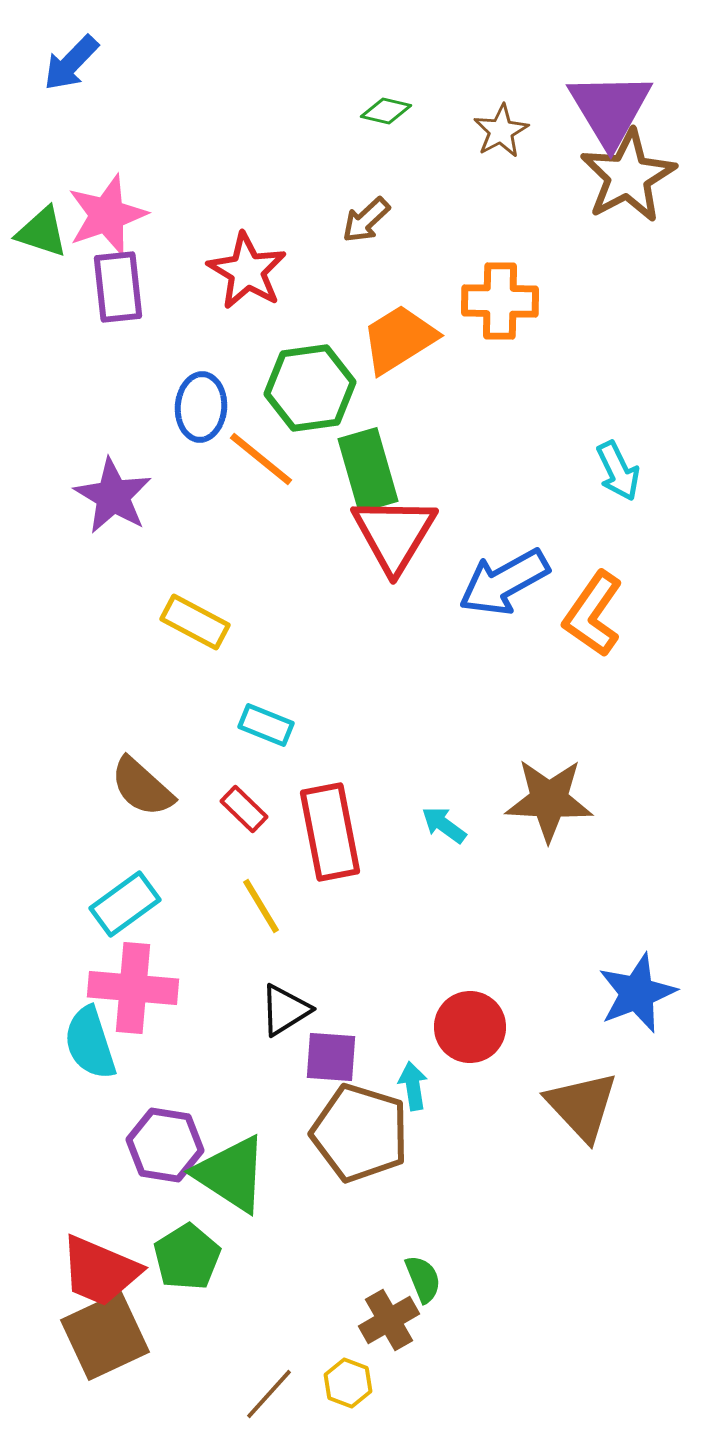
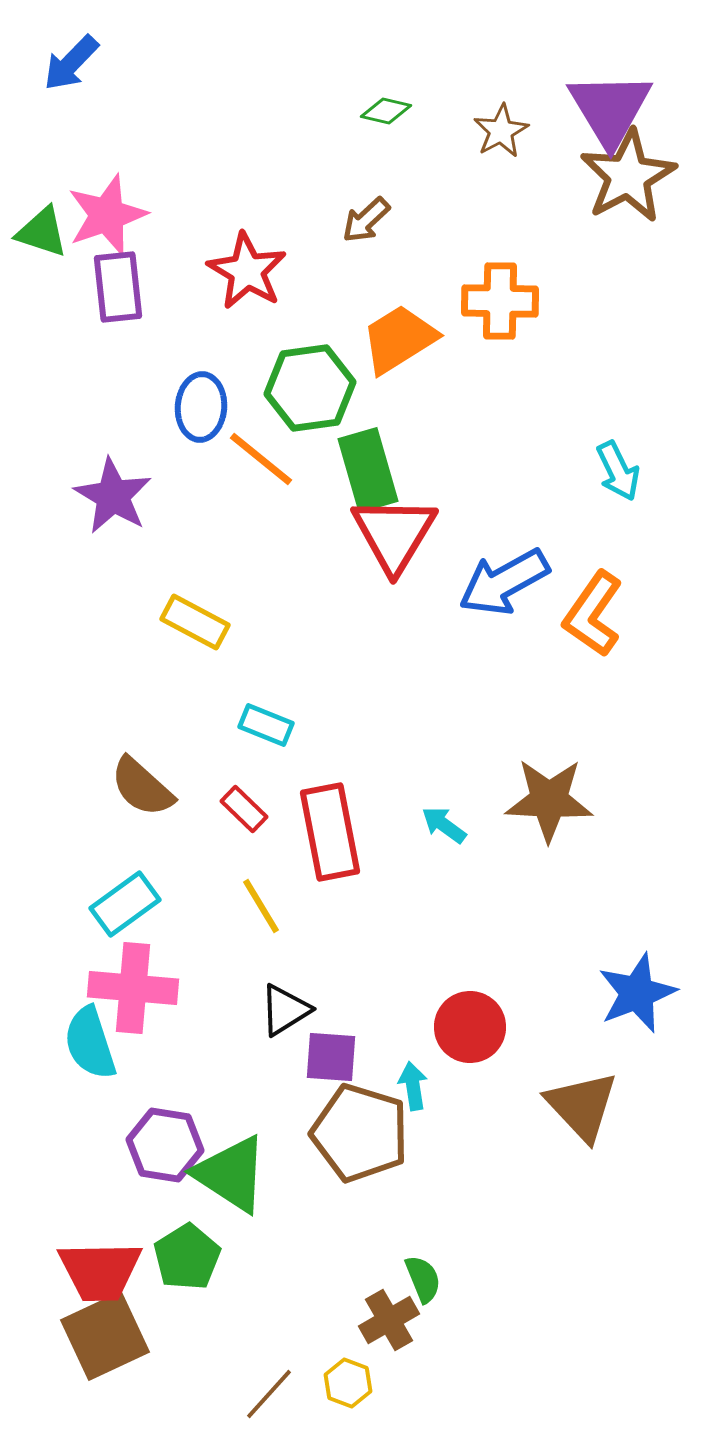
red trapezoid at (100, 1271): rotated 24 degrees counterclockwise
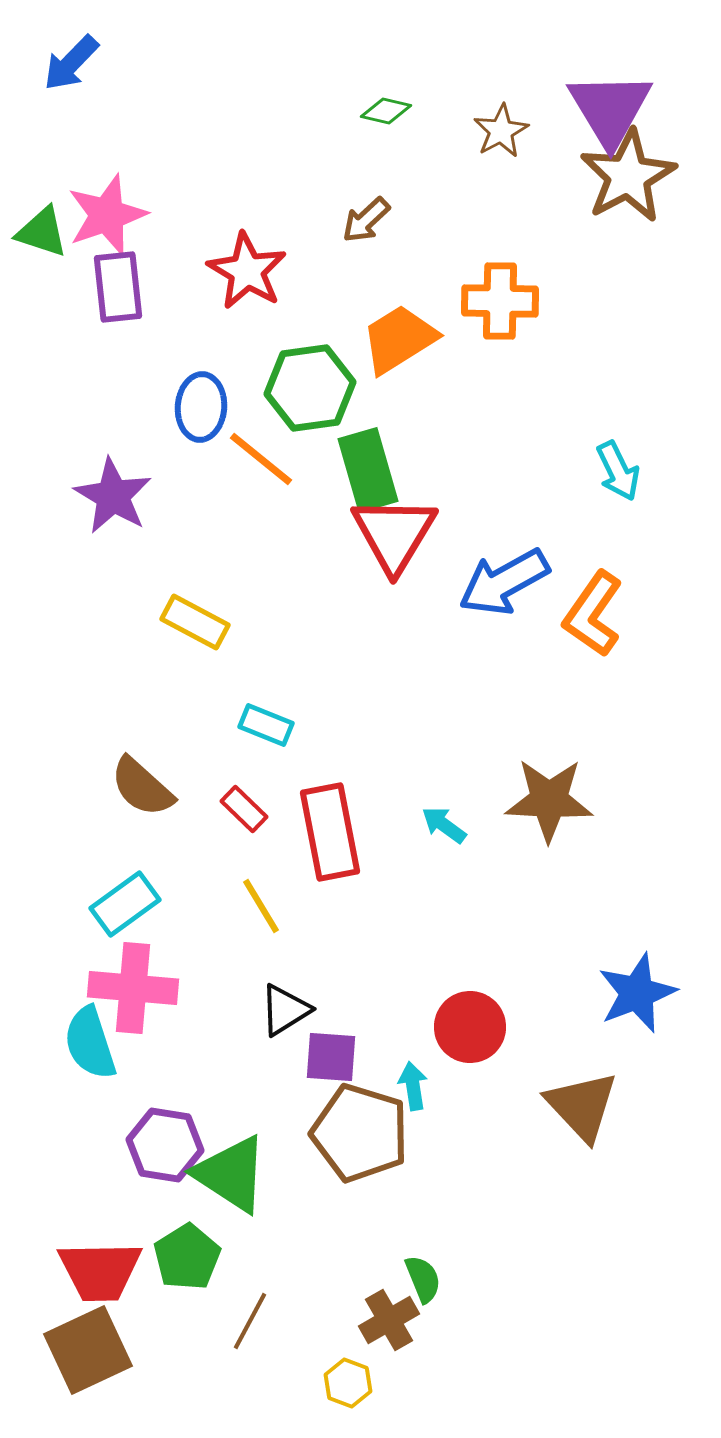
brown square at (105, 1336): moved 17 px left, 14 px down
brown line at (269, 1394): moved 19 px left, 73 px up; rotated 14 degrees counterclockwise
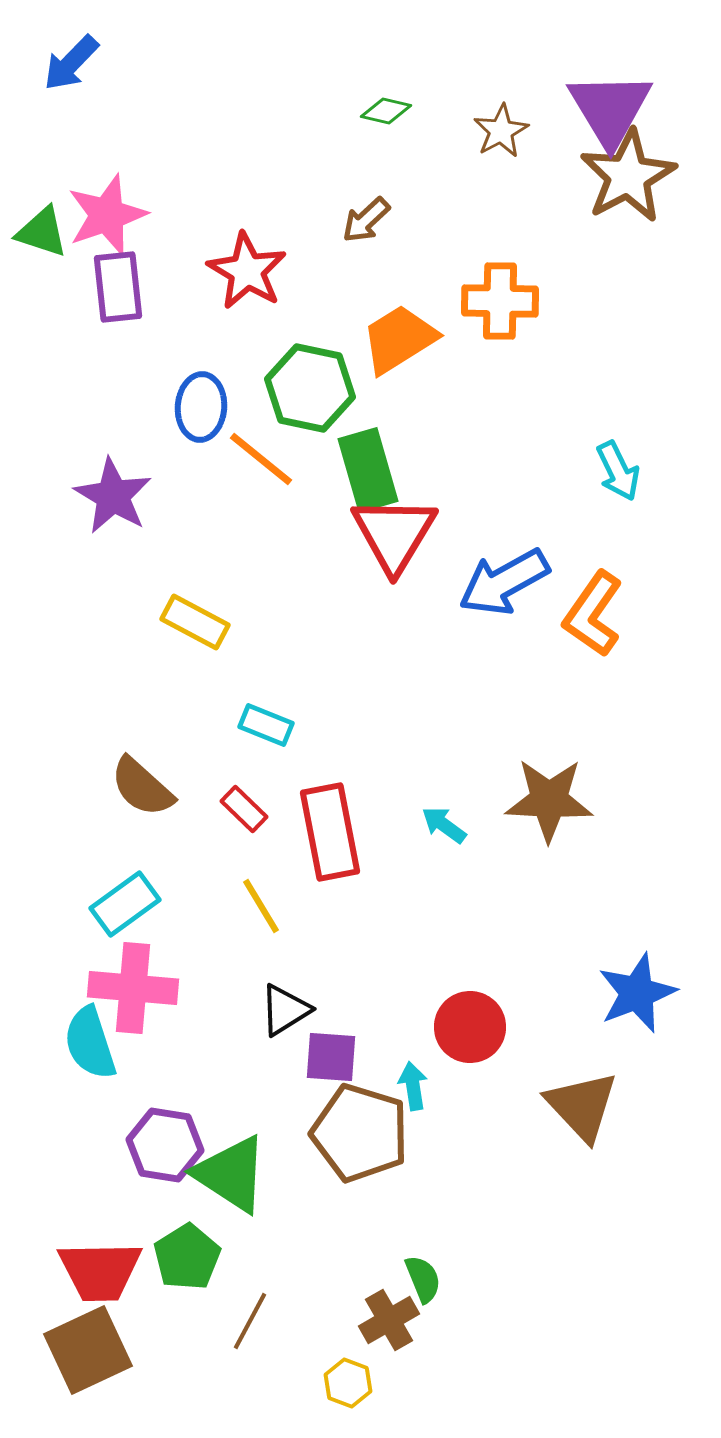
green hexagon at (310, 388): rotated 20 degrees clockwise
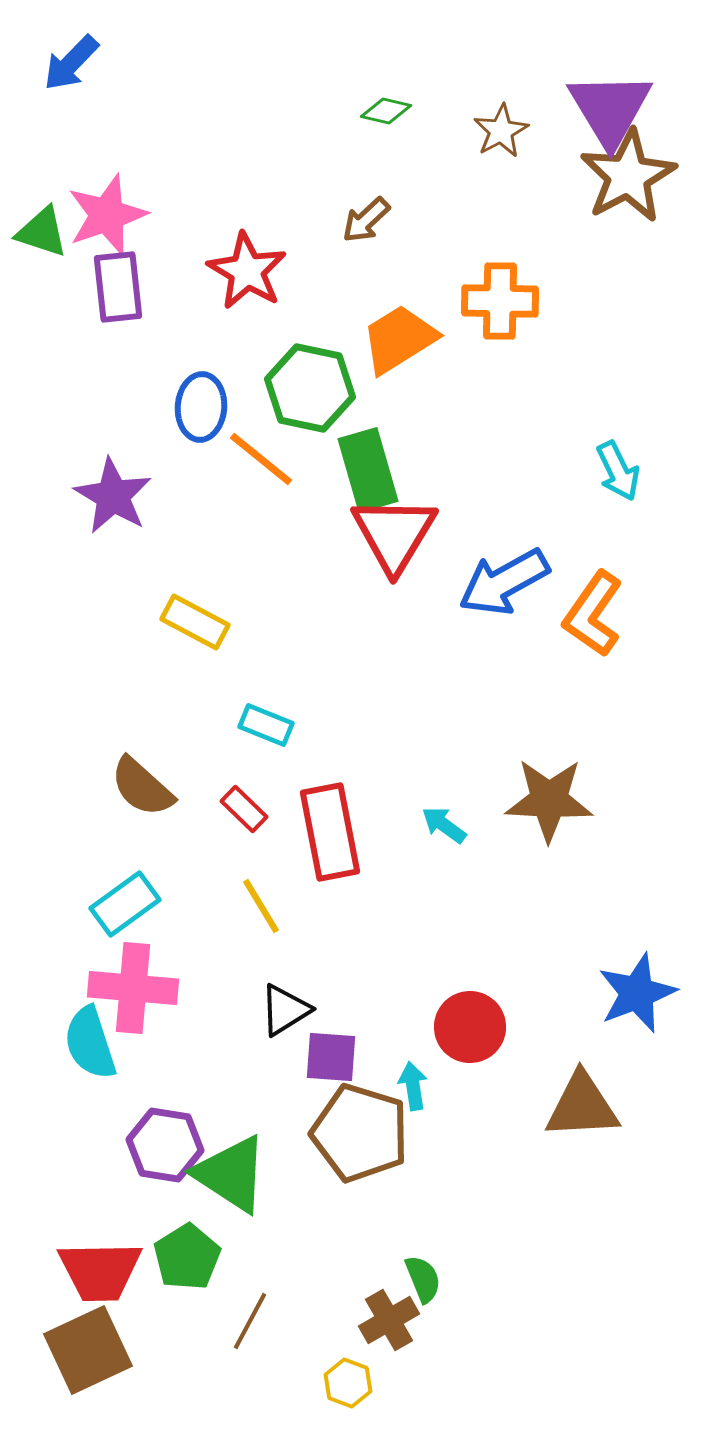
brown triangle at (582, 1106): rotated 50 degrees counterclockwise
